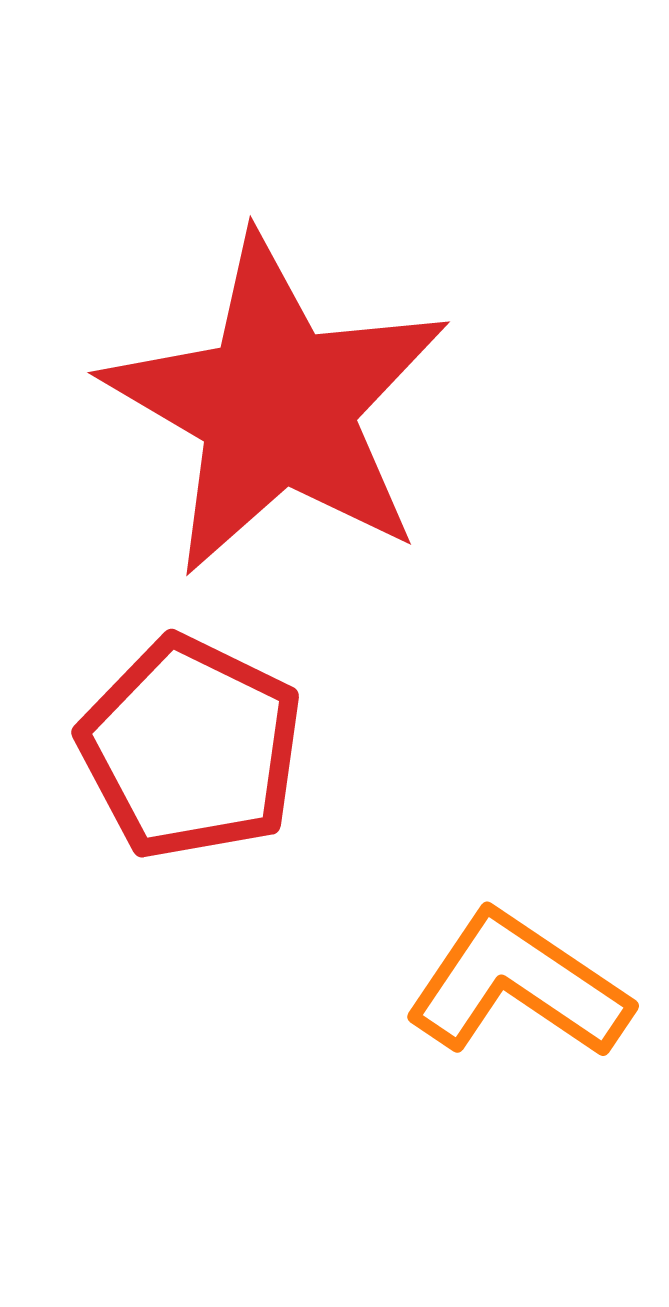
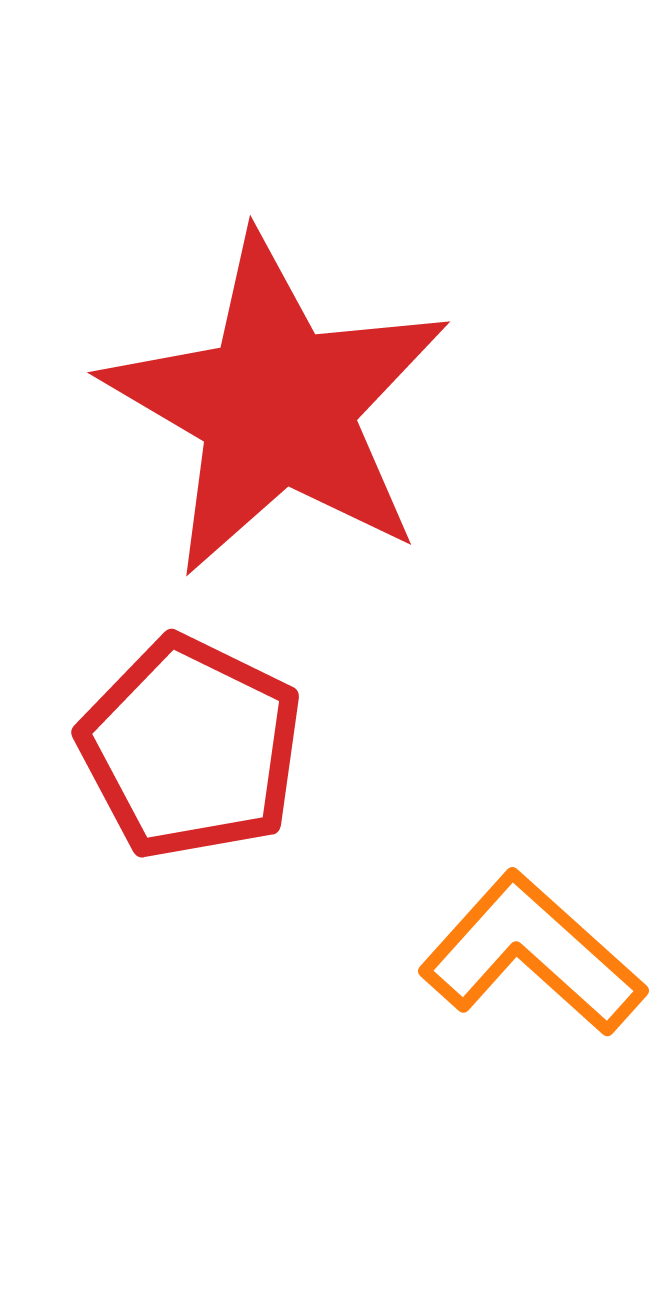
orange L-shape: moved 14 px right, 31 px up; rotated 8 degrees clockwise
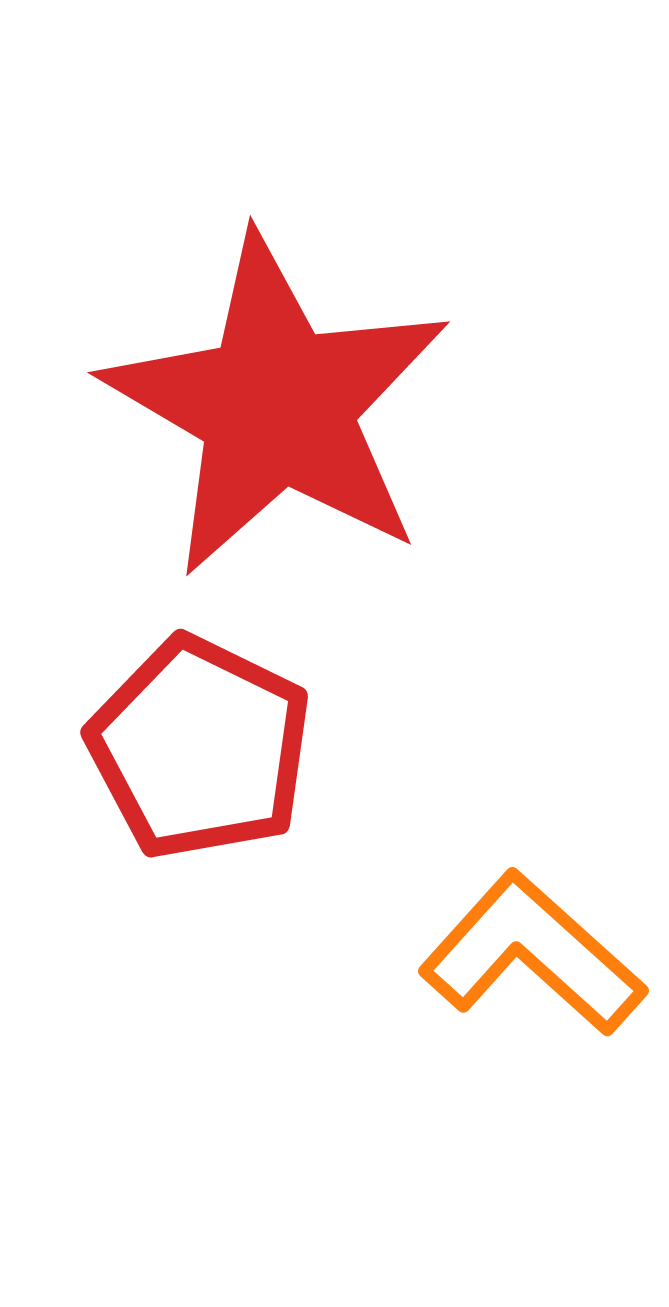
red pentagon: moved 9 px right
